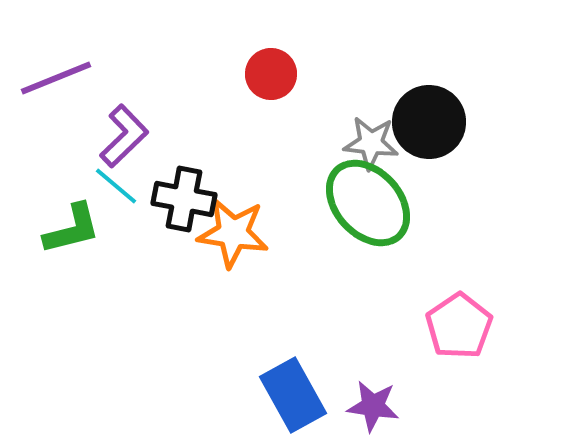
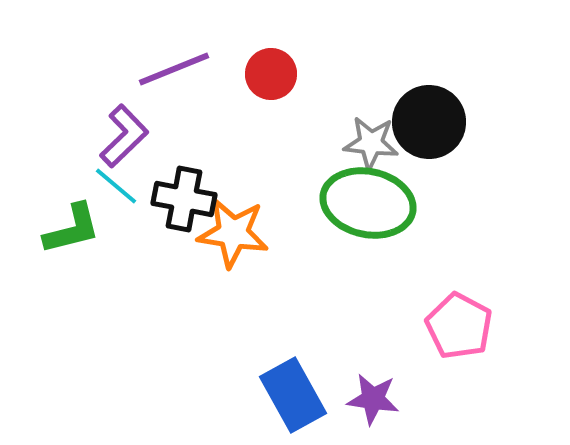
purple line: moved 118 px right, 9 px up
green ellipse: rotated 36 degrees counterclockwise
pink pentagon: rotated 10 degrees counterclockwise
purple star: moved 7 px up
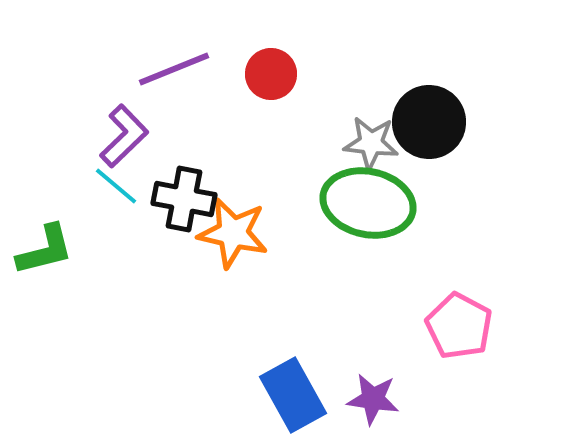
green L-shape: moved 27 px left, 21 px down
orange star: rotated 4 degrees clockwise
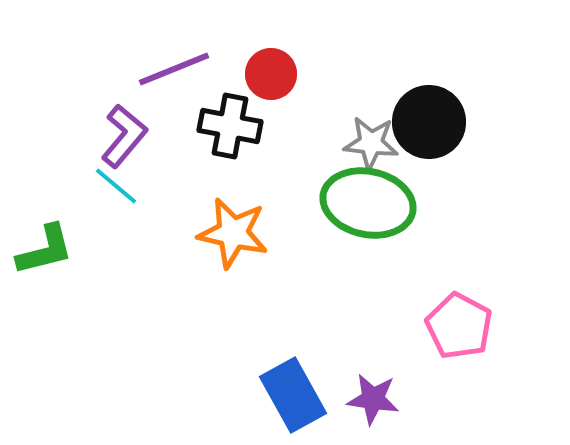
purple L-shape: rotated 6 degrees counterclockwise
black cross: moved 46 px right, 73 px up
